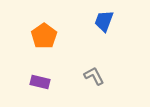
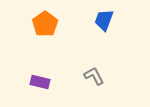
blue trapezoid: moved 1 px up
orange pentagon: moved 1 px right, 12 px up
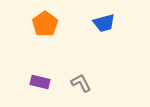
blue trapezoid: moved 3 px down; rotated 125 degrees counterclockwise
gray L-shape: moved 13 px left, 7 px down
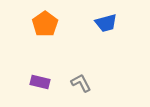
blue trapezoid: moved 2 px right
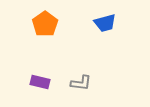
blue trapezoid: moved 1 px left
gray L-shape: rotated 125 degrees clockwise
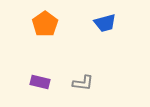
gray L-shape: moved 2 px right
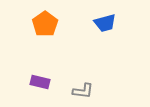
gray L-shape: moved 8 px down
